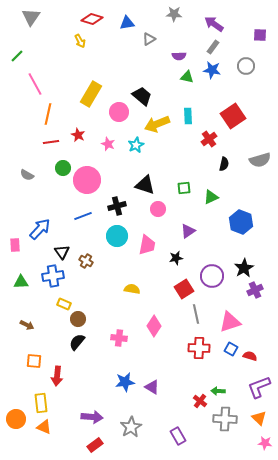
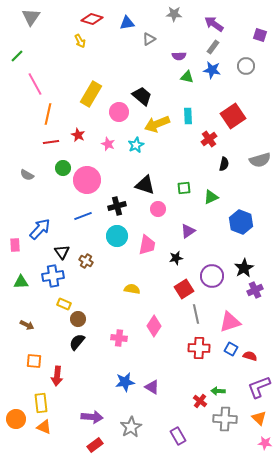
purple square at (260, 35): rotated 16 degrees clockwise
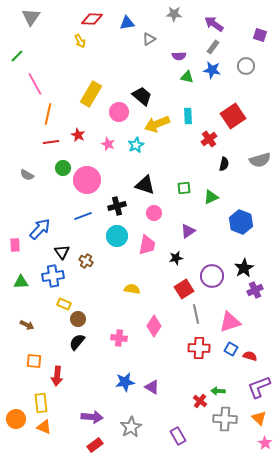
red diamond at (92, 19): rotated 15 degrees counterclockwise
pink circle at (158, 209): moved 4 px left, 4 px down
pink star at (265, 443): rotated 24 degrees clockwise
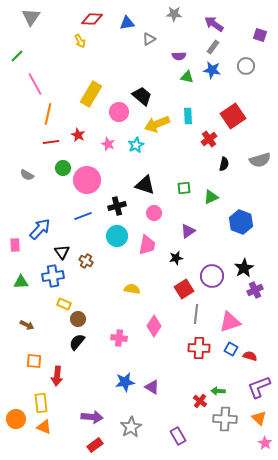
gray line at (196, 314): rotated 18 degrees clockwise
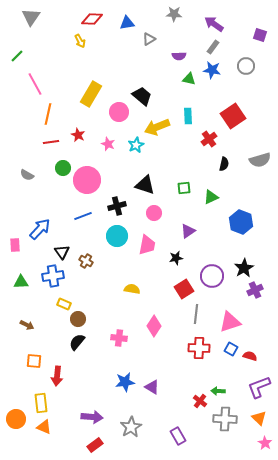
green triangle at (187, 77): moved 2 px right, 2 px down
yellow arrow at (157, 124): moved 3 px down
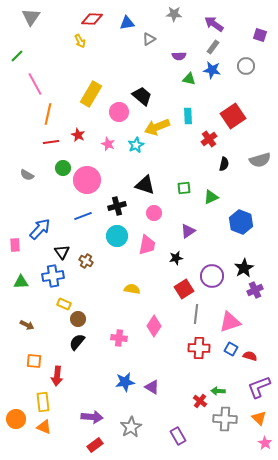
yellow rectangle at (41, 403): moved 2 px right, 1 px up
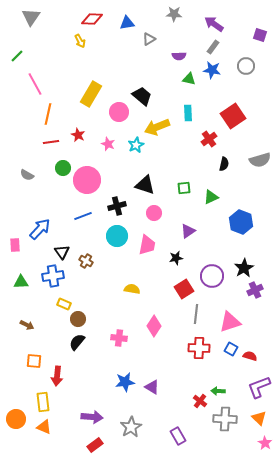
cyan rectangle at (188, 116): moved 3 px up
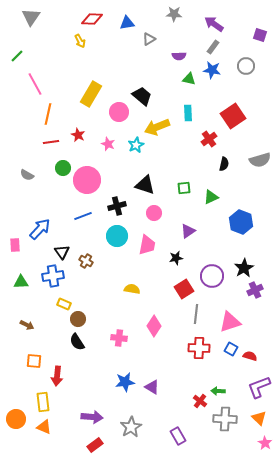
black semicircle at (77, 342): rotated 72 degrees counterclockwise
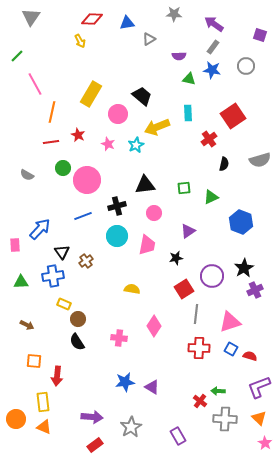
pink circle at (119, 112): moved 1 px left, 2 px down
orange line at (48, 114): moved 4 px right, 2 px up
black triangle at (145, 185): rotated 25 degrees counterclockwise
brown cross at (86, 261): rotated 24 degrees clockwise
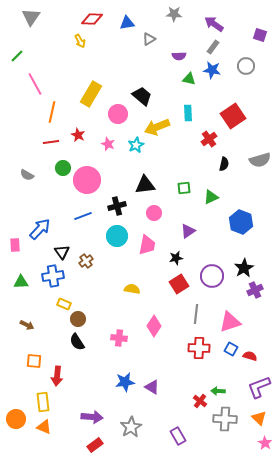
red square at (184, 289): moved 5 px left, 5 px up
